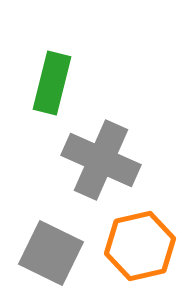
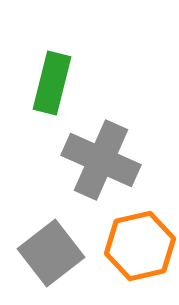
gray square: rotated 26 degrees clockwise
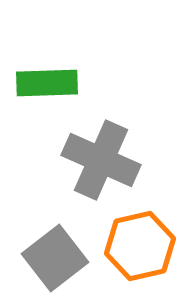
green rectangle: moved 5 px left; rotated 74 degrees clockwise
gray square: moved 4 px right, 5 px down
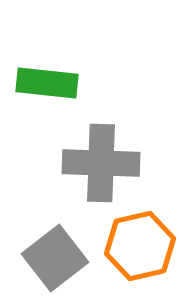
green rectangle: rotated 8 degrees clockwise
gray cross: moved 3 px down; rotated 22 degrees counterclockwise
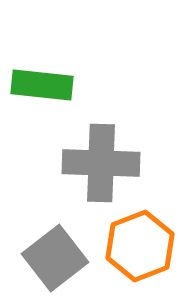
green rectangle: moved 5 px left, 2 px down
orange hexagon: rotated 8 degrees counterclockwise
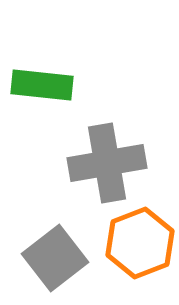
gray cross: moved 6 px right; rotated 12 degrees counterclockwise
orange hexagon: moved 3 px up
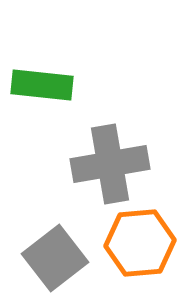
gray cross: moved 3 px right, 1 px down
orange hexagon: rotated 16 degrees clockwise
